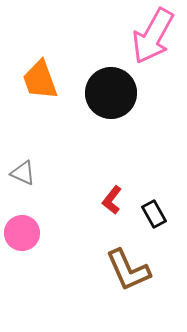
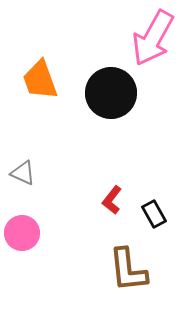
pink arrow: moved 2 px down
brown L-shape: rotated 18 degrees clockwise
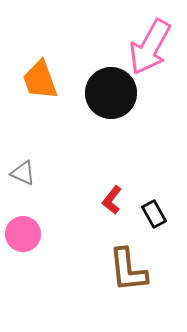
pink arrow: moved 3 px left, 9 px down
pink circle: moved 1 px right, 1 px down
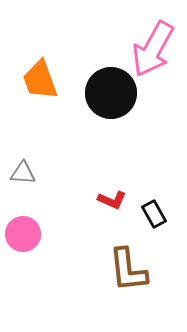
pink arrow: moved 3 px right, 2 px down
gray triangle: rotated 20 degrees counterclockwise
red L-shape: rotated 104 degrees counterclockwise
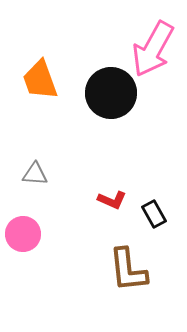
gray triangle: moved 12 px right, 1 px down
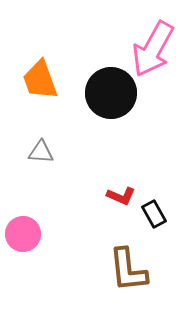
gray triangle: moved 6 px right, 22 px up
red L-shape: moved 9 px right, 4 px up
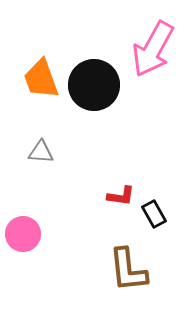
orange trapezoid: moved 1 px right, 1 px up
black circle: moved 17 px left, 8 px up
red L-shape: rotated 16 degrees counterclockwise
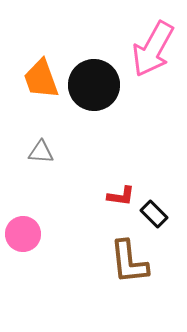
black rectangle: rotated 16 degrees counterclockwise
brown L-shape: moved 1 px right, 8 px up
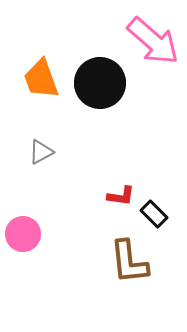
pink arrow: moved 8 px up; rotated 78 degrees counterclockwise
black circle: moved 6 px right, 2 px up
gray triangle: rotated 32 degrees counterclockwise
